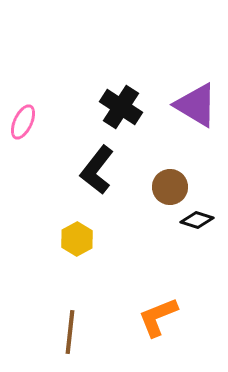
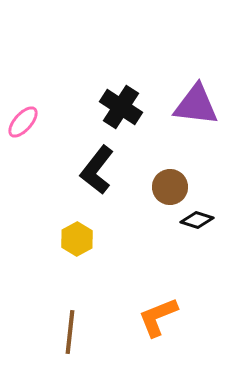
purple triangle: rotated 24 degrees counterclockwise
pink ellipse: rotated 16 degrees clockwise
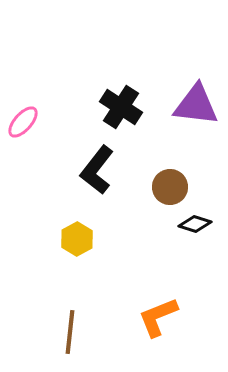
black diamond: moved 2 px left, 4 px down
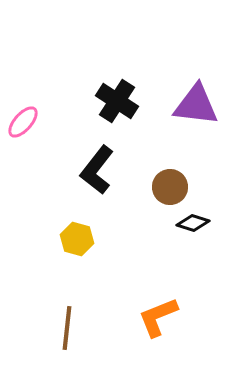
black cross: moved 4 px left, 6 px up
black diamond: moved 2 px left, 1 px up
yellow hexagon: rotated 16 degrees counterclockwise
brown line: moved 3 px left, 4 px up
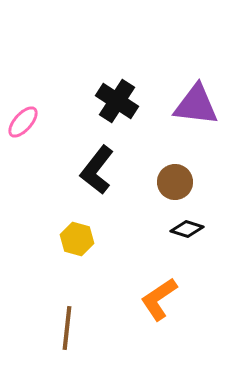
brown circle: moved 5 px right, 5 px up
black diamond: moved 6 px left, 6 px down
orange L-shape: moved 1 px right, 18 px up; rotated 12 degrees counterclockwise
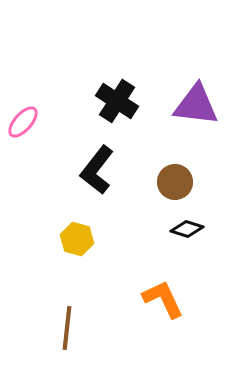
orange L-shape: moved 4 px right; rotated 99 degrees clockwise
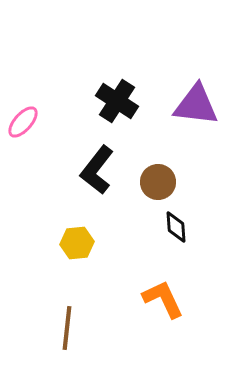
brown circle: moved 17 px left
black diamond: moved 11 px left, 2 px up; rotated 68 degrees clockwise
yellow hexagon: moved 4 px down; rotated 20 degrees counterclockwise
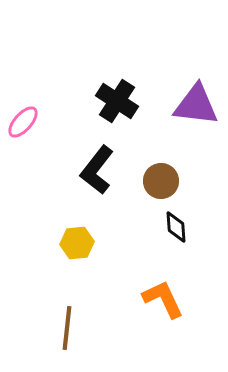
brown circle: moved 3 px right, 1 px up
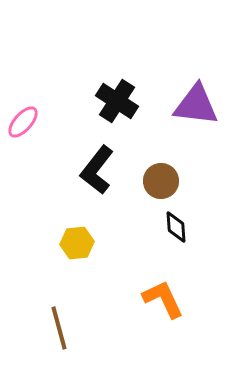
brown line: moved 8 px left; rotated 21 degrees counterclockwise
